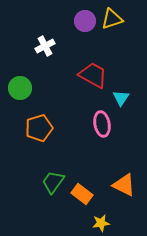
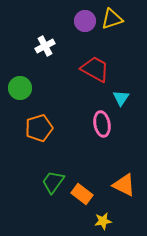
red trapezoid: moved 2 px right, 6 px up
yellow star: moved 2 px right, 2 px up
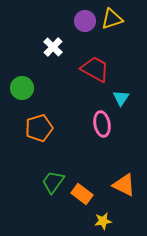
white cross: moved 8 px right, 1 px down; rotated 18 degrees counterclockwise
green circle: moved 2 px right
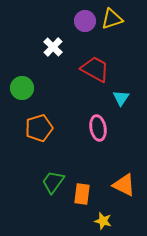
pink ellipse: moved 4 px left, 4 px down
orange rectangle: rotated 60 degrees clockwise
yellow star: rotated 24 degrees clockwise
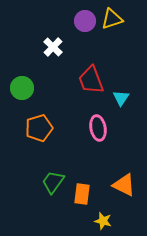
red trapezoid: moved 4 px left, 11 px down; rotated 140 degrees counterclockwise
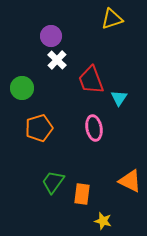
purple circle: moved 34 px left, 15 px down
white cross: moved 4 px right, 13 px down
cyan triangle: moved 2 px left
pink ellipse: moved 4 px left
orange triangle: moved 6 px right, 4 px up
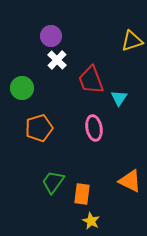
yellow triangle: moved 20 px right, 22 px down
yellow star: moved 12 px left; rotated 12 degrees clockwise
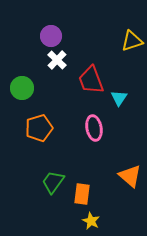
orange triangle: moved 5 px up; rotated 15 degrees clockwise
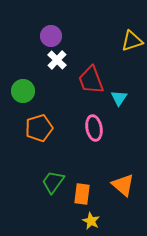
green circle: moved 1 px right, 3 px down
orange triangle: moved 7 px left, 9 px down
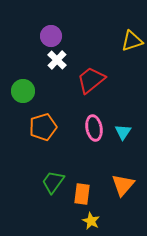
red trapezoid: rotated 72 degrees clockwise
cyan triangle: moved 4 px right, 34 px down
orange pentagon: moved 4 px right, 1 px up
orange triangle: rotated 30 degrees clockwise
